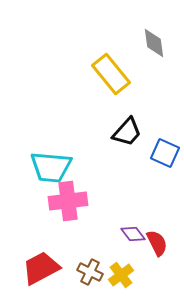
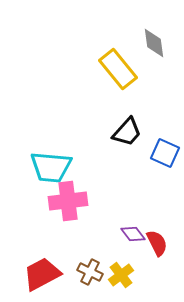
yellow rectangle: moved 7 px right, 5 px up
red trapezoid: moved 1 px right, 6 px down
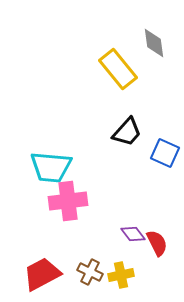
yellow cross: rotated 25 degrees clockwise
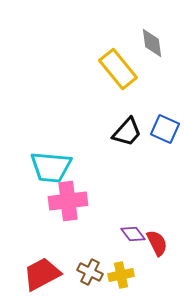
gray diamond: moved 2 px left
blue square: moved 24 px up
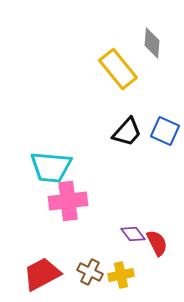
gray diamond: rotated 12 degrees clockwise
blue square: moved 2 px down
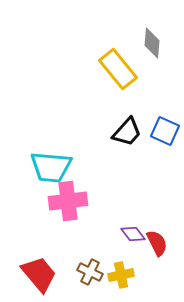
red trapezoid: moved 3 px left; rotated 78 degrees clockwise
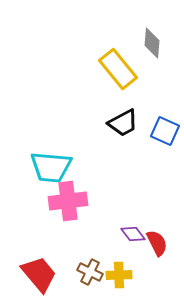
black trapezoid: moved 4 px left, 9 px up; rotated 20 degrees clockwise
yellow cross: moved 2 px left; rotated 10 degrees clockwise
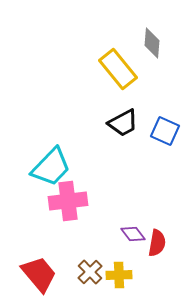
cyan trapezoid: rotated 51 degrees counterclockwise
red semicircle: rotated 36 degrees clockwise
brown cross: rotated 20 degrees clockwise
